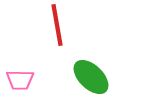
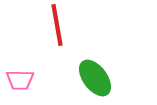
green ellipse: moved 4 px right, 1 px down; rotated 9 degrees clockwise
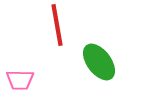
green ellipse: moved 4 px right, 16 px up
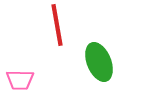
green ellipse: rotated 15 degrees clockwise
